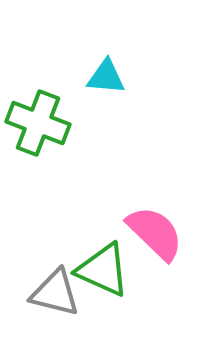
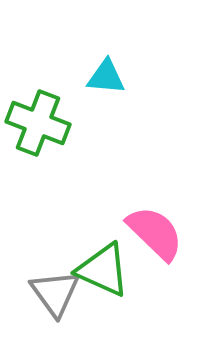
gray triangle: rotated 40 degrees clockwise
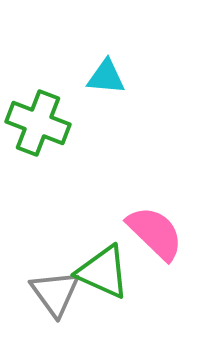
green triangle: moved 2 px down
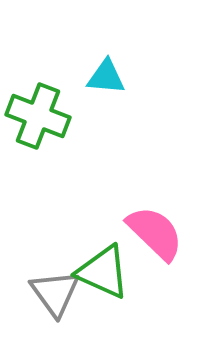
green cross: moved 7 px up
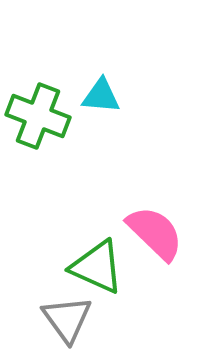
cyan triangle: moved 5 px left, 19 px down
green triangle: moved 6 px left, 5 px up
gray triangle: moved 12 px right, 26 px down
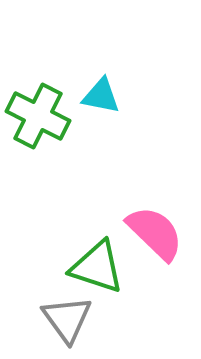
cyan triangle: rotated 6 degrees clockwise
green cross: rotated 6 degrees clockwise
green triangle: rotated 6 degrees counterclockwise
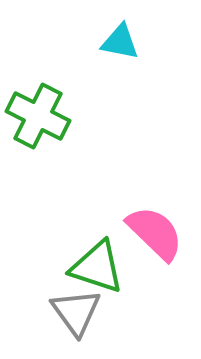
cyan triangle: moved 19 px right, 54 px up
gray triangle: moved 9 px right, 7 px up
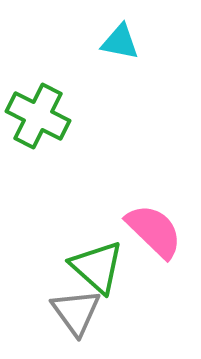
pink semicircle: moved 1 px left, 2 px up
green triangle: rotated 24 degrees clockwise
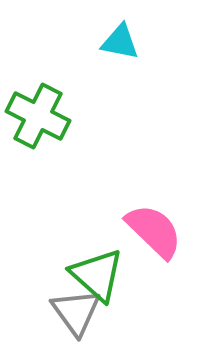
green triangle: moved 8 px down
